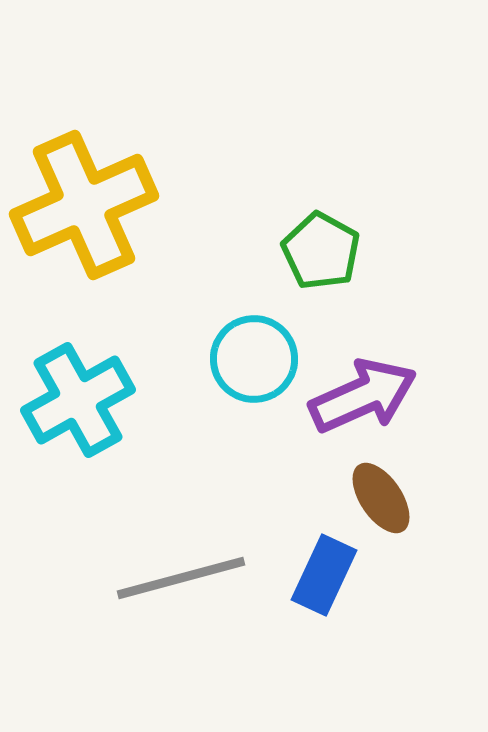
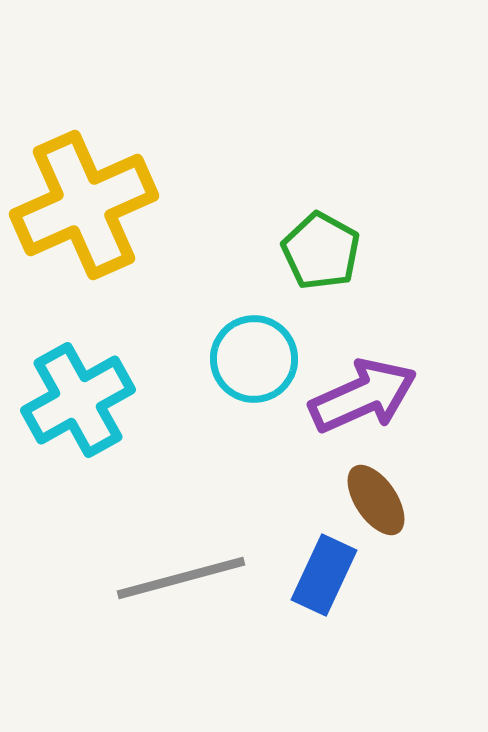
brown ellipse: moved 5 px left, 2 px down
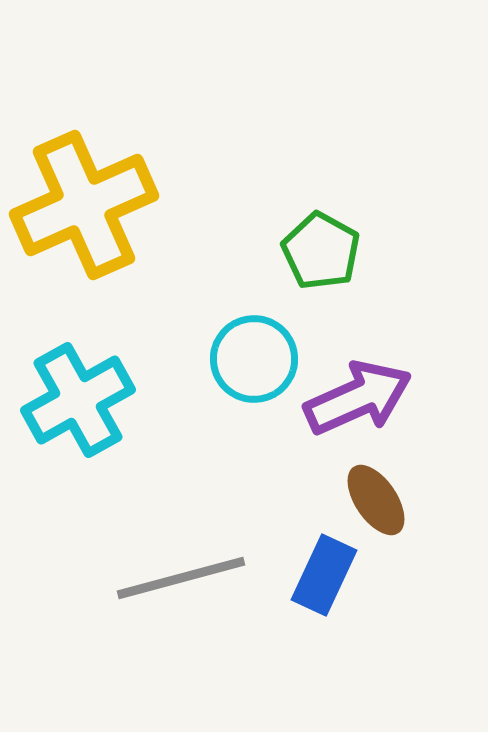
purple arrow: moved 5 px left, 2 px down
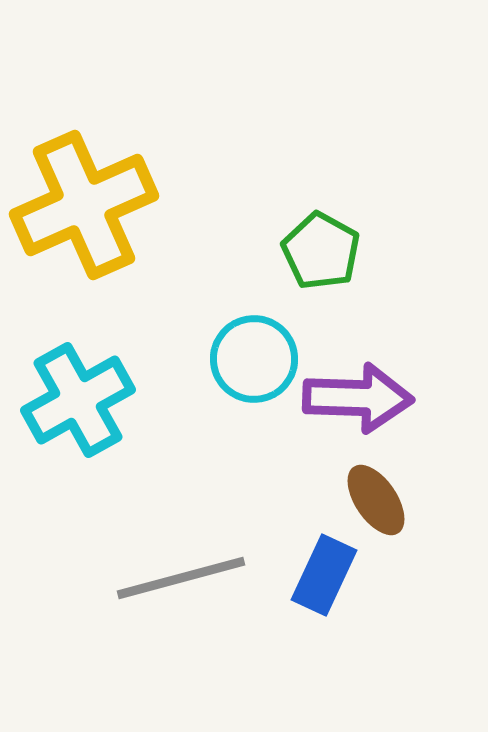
purple arrow: rotated 26 degrees clockwise
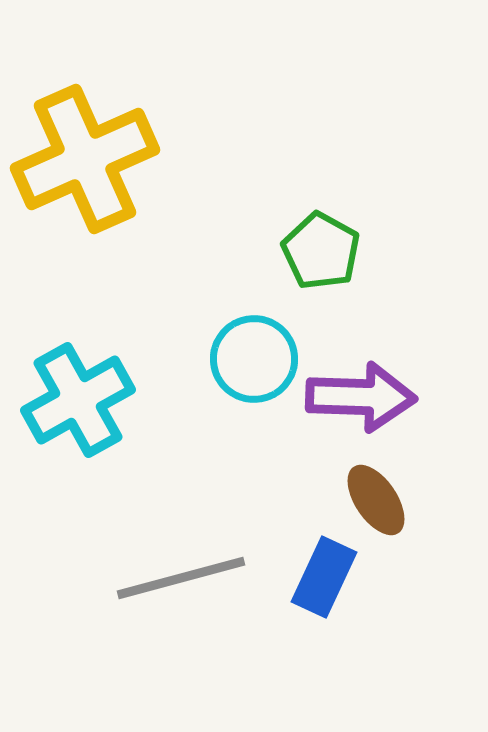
yellow cross: moved 1 px right, 46 px up
purple arrow: moved 3 px right, 1 px up
blue rectangle: moved 2 px down
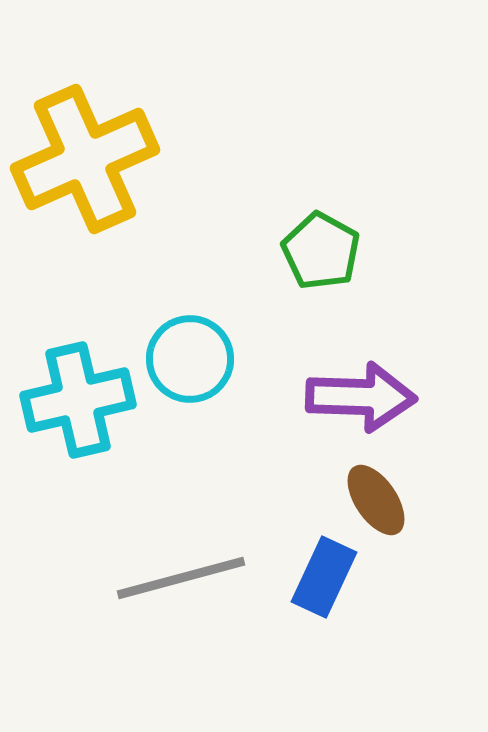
cyan circle: moved 64 px left
cyan cross: rotated 16 degrees clockwise
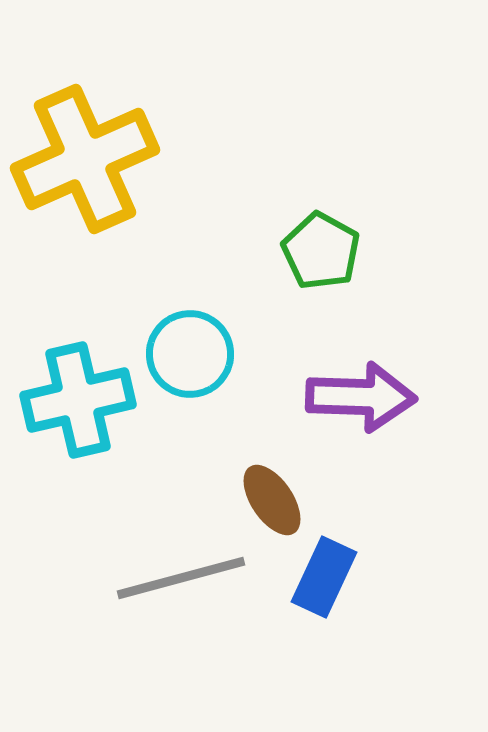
cyan circle: moved 5 px up
brown ellipse: moved 104 px left
